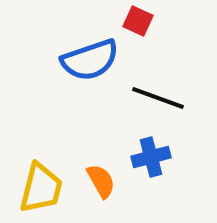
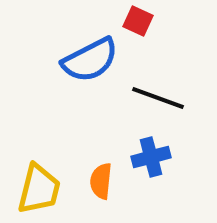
blue semicircle: rotated 8 degrees counterclockwise
orange semicircle: rotated 144 degrees counterclockwise
yellow trapezoid: moved 2 px left, 1 px down
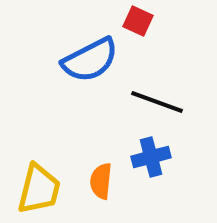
black line: moved 1 px left, 4 px down
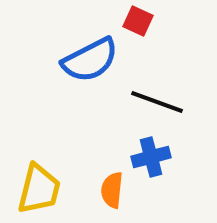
orange semicircle: moved 11 px right, 9 px down
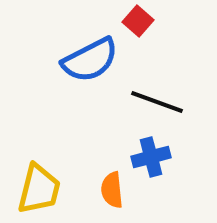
red square: rotated 16 degrees clockwise
orange semicircle: rotated 12 degrees counterclockwise
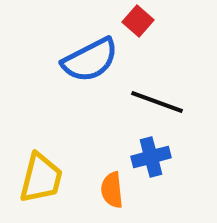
yellow trapezoid: moved 2 px right, 11 px up
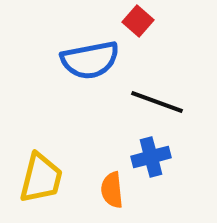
blue semicircle: rotated 16 degrees clockwise
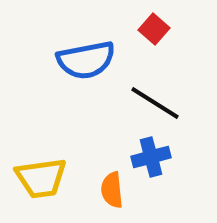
red square: moved 16 px right, 8 px down
blue semicircle: moved 4 px left
black line: moved 2 px left, 1 px down; rotated 12 degrees clockwise
yellow trapezoid: rotated 68 degrees clockwise
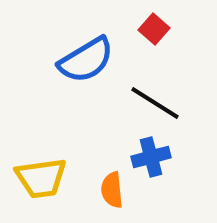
blue semicircle: rotated 20 degrees counterclockwise
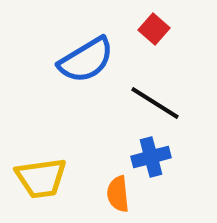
orange semicircle: moved 6 px right, 4 px down
